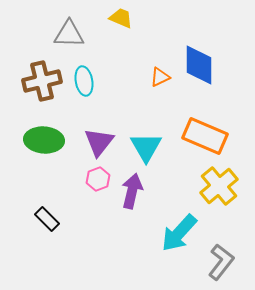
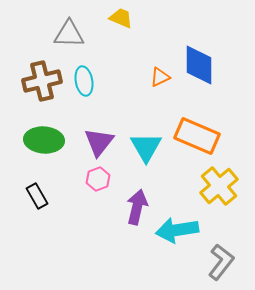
orange rectangle: moved 8 px left
purple arrow: moved 5 px right, 16 px down
black rectangle: moved 10 px left, 23 px up; rotated 15 degrees clockwise
cyan arrow: moved 2 px left, 3 px up; rotated 39 degrees clockwise
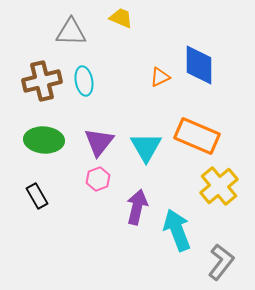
gray triangle: moved 2 px right, 2 px up
cyan arrow: rotated 78 degrees clockwise
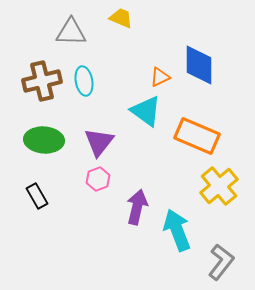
cyan triangle: moved 36 px up; rotated 24 degrees counterclockwise
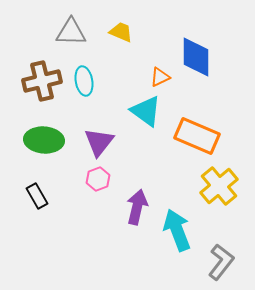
yellow trapezoid: moved 14 px down
blue diamond: moved 3 px left, 8 px up
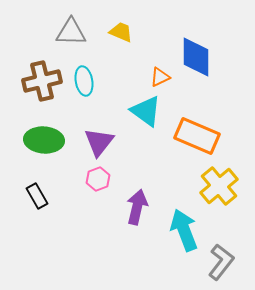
cyan arrow: moved 7 px right
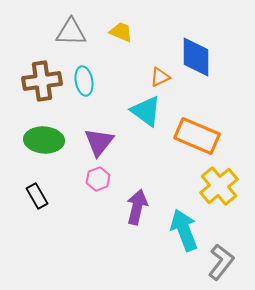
brown cross: rotated 6 degrees clockwise
